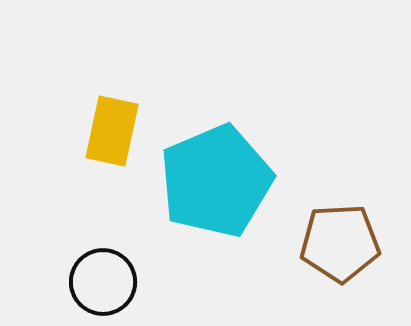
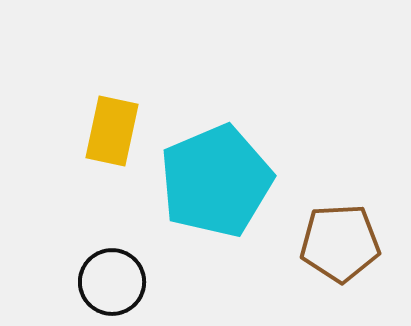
black circle: moved 9 px right
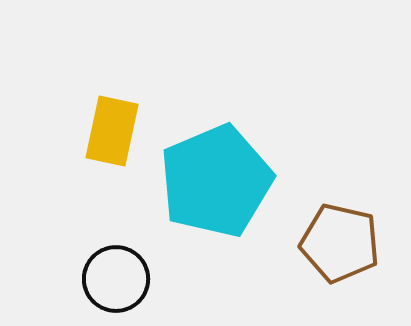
brown pentagon: rotated 16 degrees clockwise
black circle: moved 4 px right, 3 px up
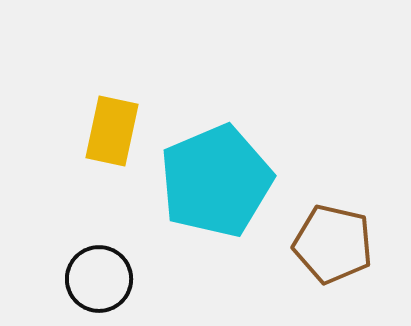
brown pentagon: moved 7 px left, 1 px down
black circle: moved 17 px left
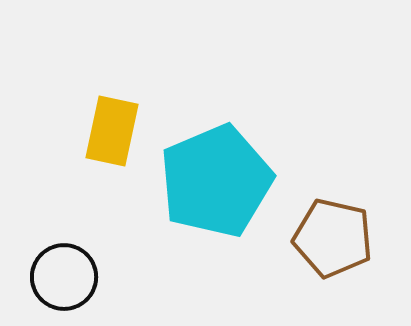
brown pentagon: moved 6 px up
black circle: moved 35 px left, 2 px up
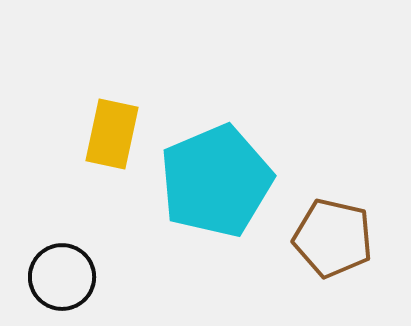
yellow rectangle: moved 3 px down
black circle: moved 2 px left
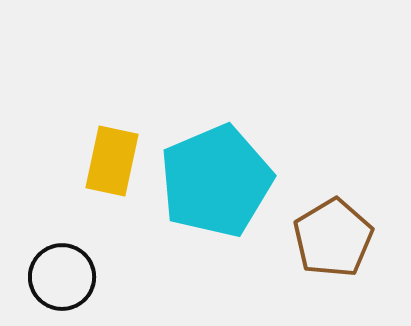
yellow rectangle: moved 27 px down
brown pentagon: rotated 28 degrees clockwise
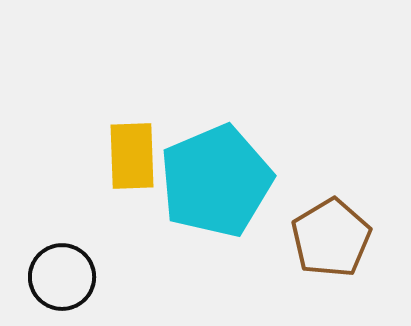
yellow rectangle: moved 20 px right, 5 px up; rotated 14 degrees counterclockwise
brown pentagon: moved 2 px left
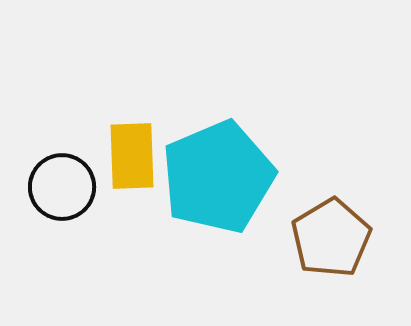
cyan pentagon: moved 2 px right, 4 px up
black circle: moved 90 px up
